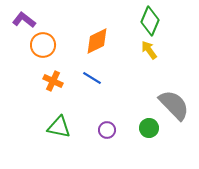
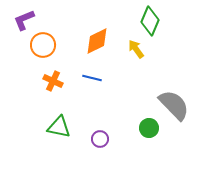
purple L-shape: rotated 60 degrees counterclockwise
yellow arrow: moved 13 px left, 1 px up
blue line: rotated 18 degrees counterclockwise
purple circle: moved 7 px left, 9 px down
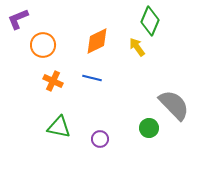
purple L-shape: moved 6 px left, 1 px up
yellow arrow: moved 1 px right, 2 px up
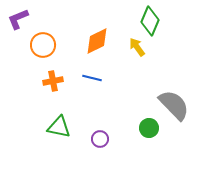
orange cross: rotated 36 degrees counterclockwise
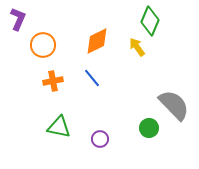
purple L-shape: rotated 135 degrees clockwise
blue line: rotated 36 degrees clockwise
